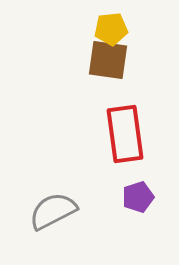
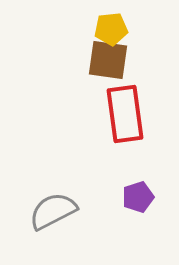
red rectangle: moved 20 px up
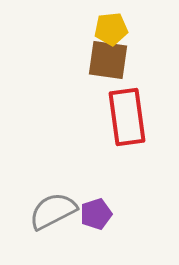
red rectangle: moved 2 px right, 3 px down
purple pentagon: moved 42 px left, 17 px down
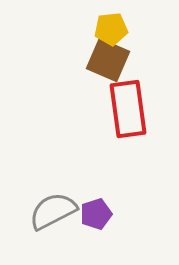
brown square: rotated 15 degrees clockwise
red rectangle: moved 1 px right, 8 px up
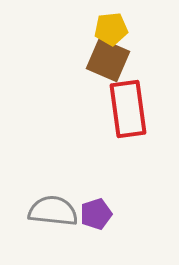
gray semicircle: rotated 33 degrees clockwise
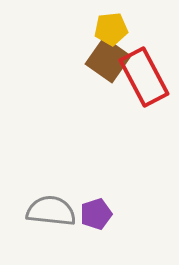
brown square: rotated 12 degrees clockwise
red rectangle: moved 16 px right, 32 px up; rotated 20 degrees counterclockwise
gray semicircle: moved 2 px left
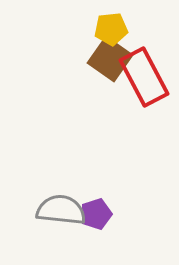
brown square: moved 2 px right, 1 px up
gray semicircle: moved 10 px right, 1 px up
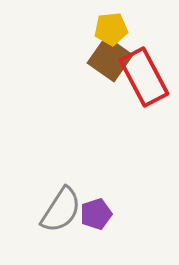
gray semicircle: rotated 117 degrees clockwise
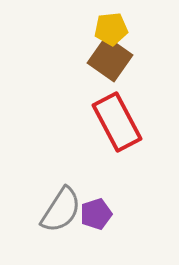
red rectangle: moved 27 px left, 45 px down
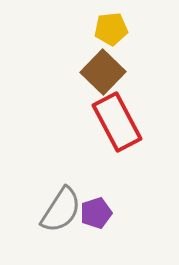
brown square: moved 7 px left, 13 px down; rotated 9 degrees clockwise
purple pentagon: moved 1 px up
